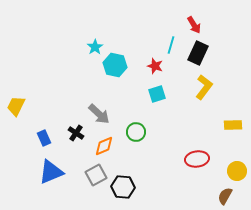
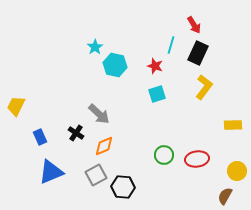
green circle: moved 28 px right, 23 px down
blue rectangle: moved 4 px left, 1 px up
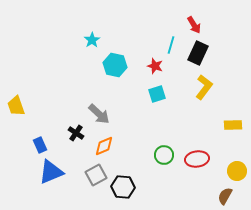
cyan star: moved 3 px left, 7 px up
yellow trapezoid: rotated 45 degrees counterclockwise
blue rectangle: moved 8 px down
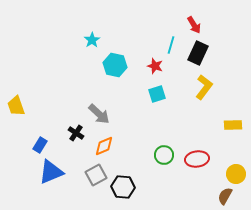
blue rectangle: rotated 56 degrees clockwise
yellow circle: moved 1 px left, 3 px down
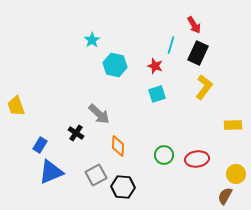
orange diamond: moved 14 px right; rotated 65 degrees counterclockwise
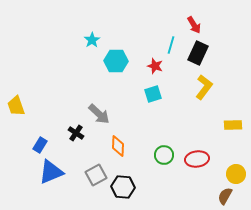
cyan hexagon: moved 1 px right, 4 px up; rotated 10 degrees counterclockwise
cyan square: moved 4 px left
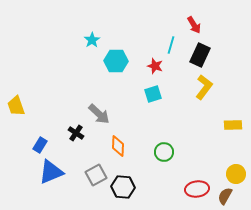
black rectangle: moved 2 px right, 2 px down
green circle: moved 3 px up
red ellipse: moved 30 px down
